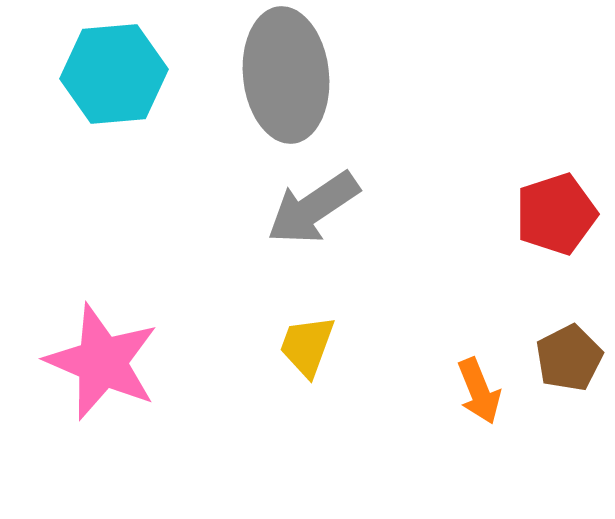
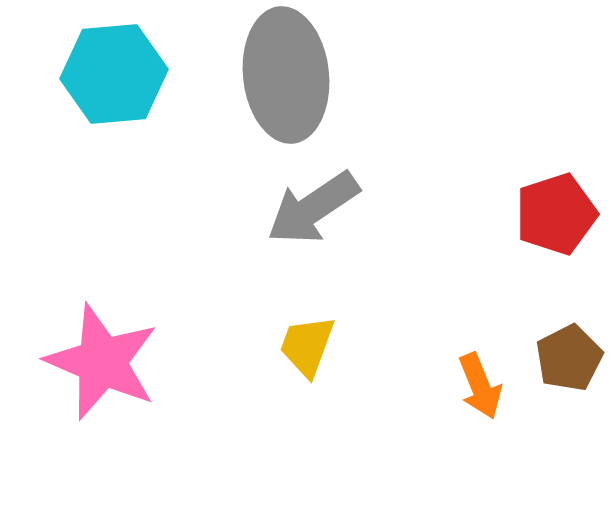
orange arrow: moved 1 px right, 5 px up
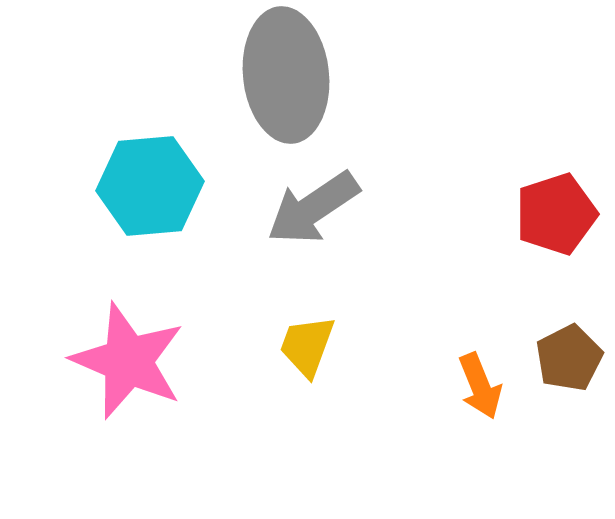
cyan hexagon: moved 36 px right, 112 px down
pink star: moved 26 px right, 1 px up
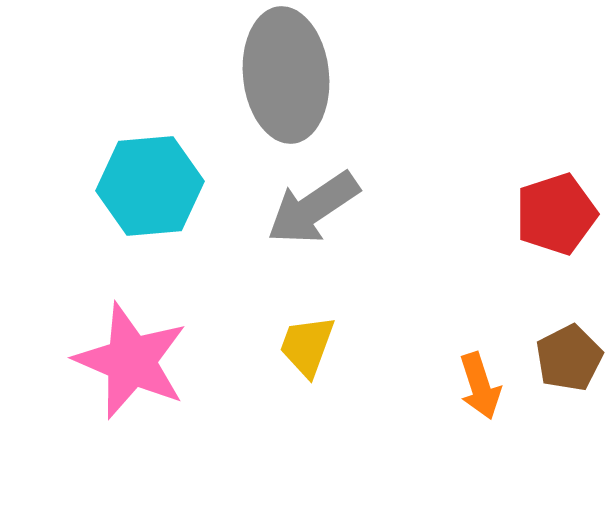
pink star: moved 3 px right
orange arrow: rotated 4 degrees clockwise
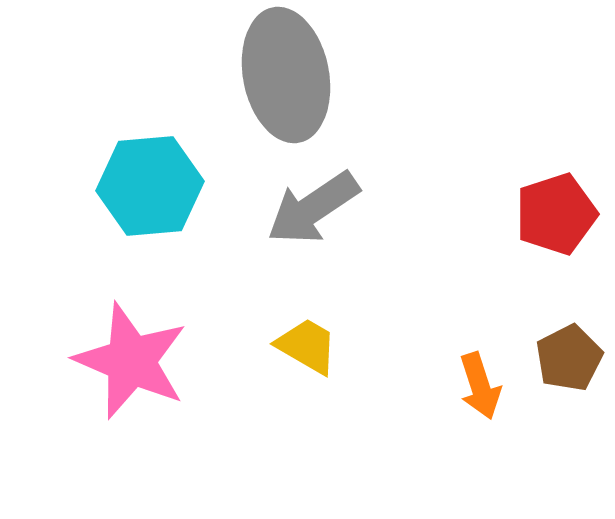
gray ellipse: rotated 5 degrees counterclockwise
yellow trapezoid: rotated 100 degrees clockwise
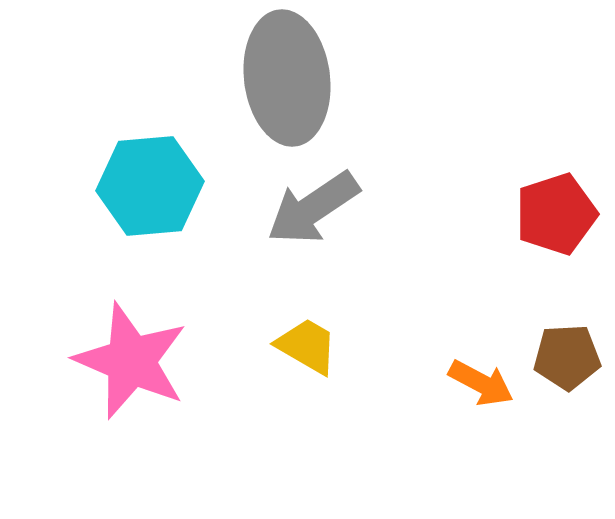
gray ellipse: moved 1 px right, 3 px down; rotated 4 degrees clockwise
brown pentagon: moved 2 px left, 1 px up; rotated 24 degrees clockwise
orange arrow: moved 1 px right, 3 px up; rotated 44 degrees counterclockwise
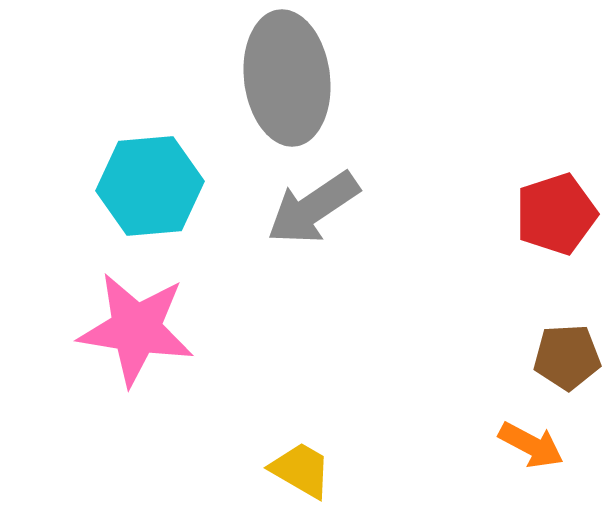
yellow trapezoid: moved 6 px left, 124 px down
pink star: moved 5 px right, 32 px up; rotated 14 degrees counterclockwise
orange arrow: moved 50 px right, 62 px down
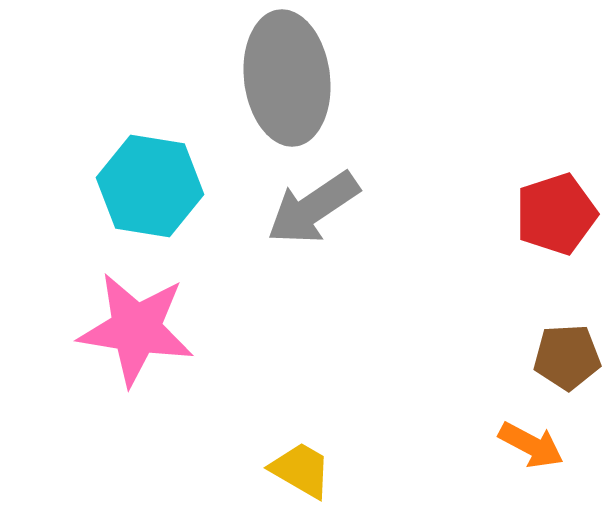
cyan hexagon: rotated 14 degrees clockwise
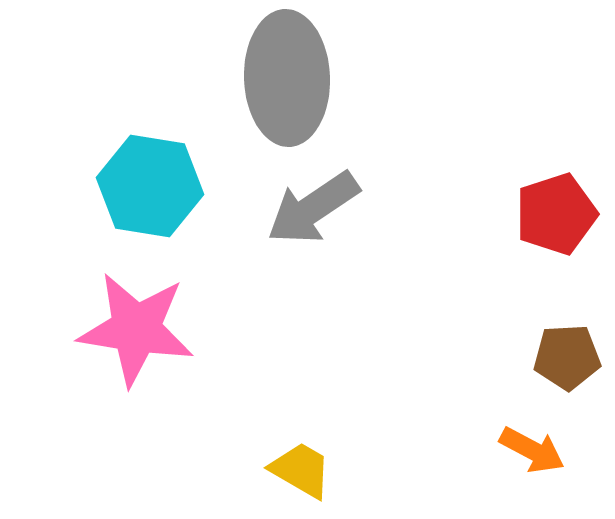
gray ellipse: rotated 5 degrees clockwise
orange arrow: moved 1 px right, 5 px down
